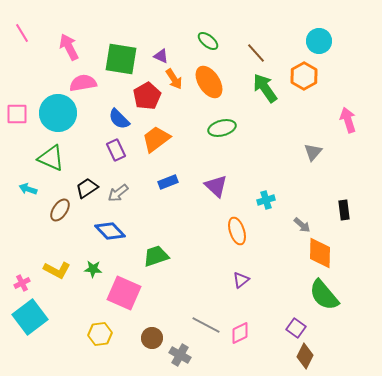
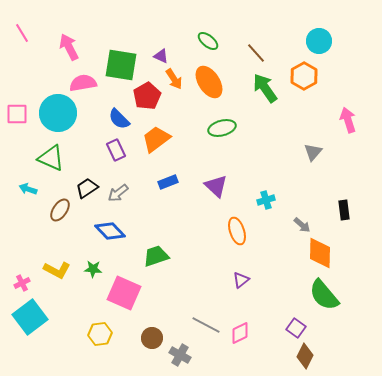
green square at (121, 59): moved 6 px down
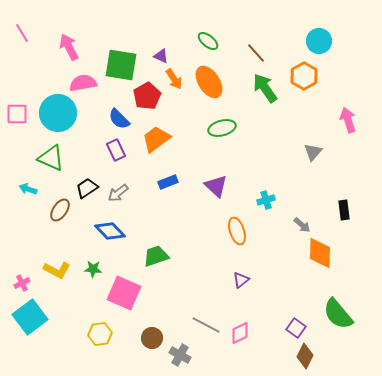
green semicircle at (324, 295): moved 14 px right, 19 px down
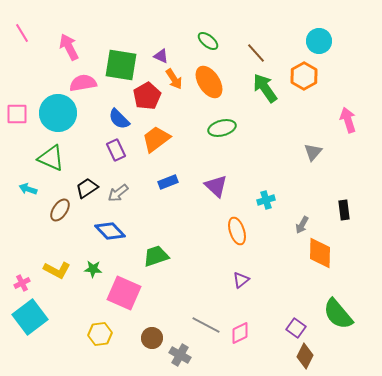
gray arrow at (302, 225): rotated 78 degrees clockwise
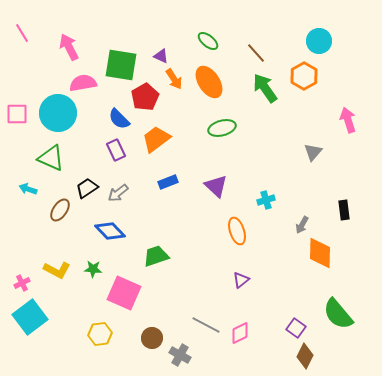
red pentagon at (147, 96): moved 2 px left, 1 px down
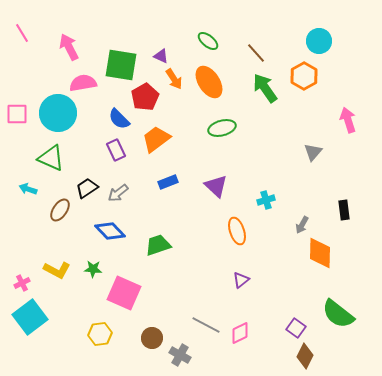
green trapezoid at (156, 256): moved 2 px right, 11 px up
green semicircle at (338, 314): rotated 12 degrees counterclockwise
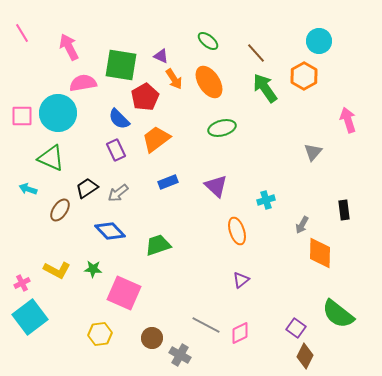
pink square at (17, 114): moved 5 px right, 2 px down
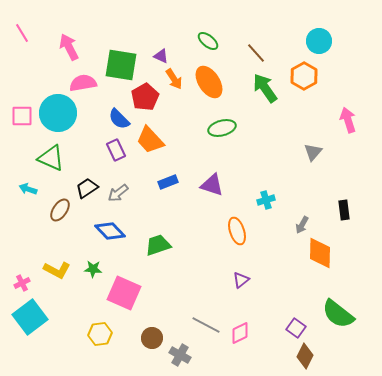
orange trapezoid at (156, 139): moved 6 px left, 1 px down; rotated 96 degrees counterclockwise
purple triangle at (216, 186): moved 4 px left, 1 px up; rotated 25 degrees counterclockwise
